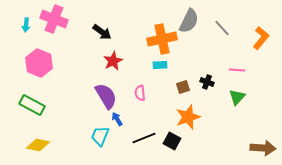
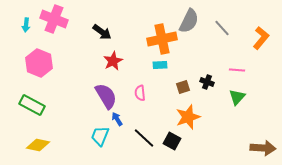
black line: rotated 65 degrees clockwise
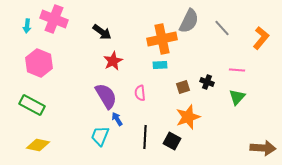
cyan arrow: moved 1 px right, 1 px down
black line: moved 1 px right, 1 px up; rotated 50 degrees clockwise
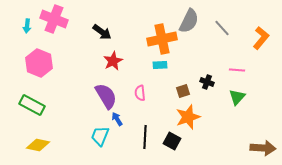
brown square: moved 4 px down
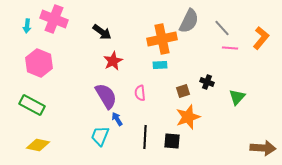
pink line: moved 7 px left, 22 px up
black square: rotated 24 degrees counterclockwise
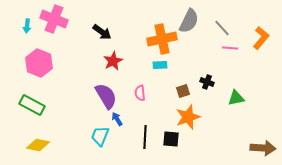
green triangle: moved 1 px left, 1 px down; rotated 36 degrees clockwise
black square: moved 1 px left, 2 px up
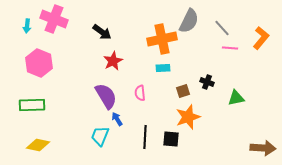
cyan rectangle: moved 3 px right, 3 px down
green rectangle: rotated 30 degrees counterclockwise
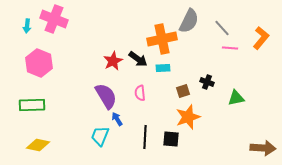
black arrow: moved 36 px right, 27 px down
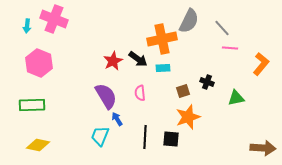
orange L-shape: moved 26 px down
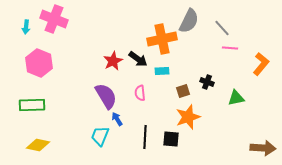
cyan arrow: moved 1 px left, 1 px down
cyan rectangle: moved 1 px left, 3 px down
